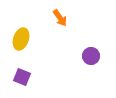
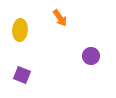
yellow ellipse: moved 1 px left, 9 px up; rotated 15 degrees counterclockwise
purple square: moved 2 px up
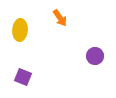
purple circle: moved 4 px right
purple square: moved 1 px right, 2 px down
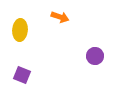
orange arrow: moved 1 px up; rotated 36 degrees counterclockwise
purple square: moved 1 px left, 2 px up
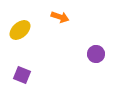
yellow ellipse: rotated 45 degrees clockwise
purple circle: moved 1 px right, 2 px up
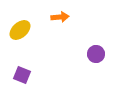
orange arrow: rotated 24 degrees counterclockwise
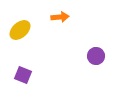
purple circle: moved 2 px down
purple square: moved 1 px right
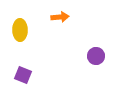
yellow ellipse: rotated 50 degrees counterclockwise
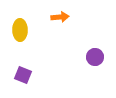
purple circle: moved 1 px left, 1 px down
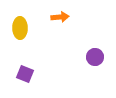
yellow ellipse: moved 2 px up
purple square: moved 2 px right, 1 px up
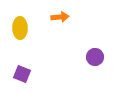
purple square: moved 3 px left
